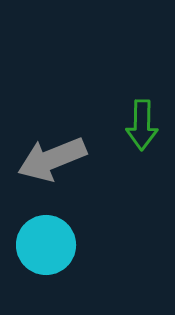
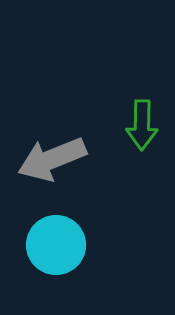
cyan circle: moved 10 px right
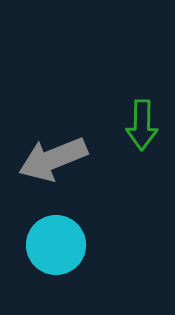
gray arrow: moved 1 px right
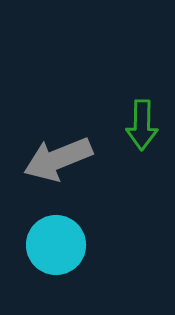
gray arrow: moved 5 px right
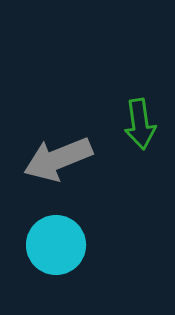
green arrow: moved 2 px left, 1 px up; rotated 9 degrees counterclockwise
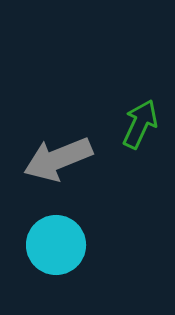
green arrow: rotated 147 degrees counterclockwise
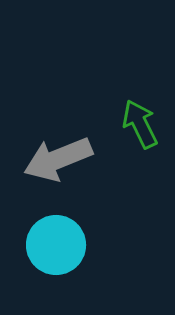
green arrow: rotated 51 degrees counterclockwise
